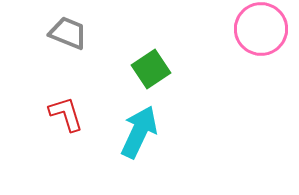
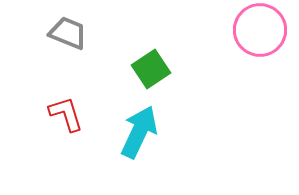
pink circle: moved 1 px left, 1 px down
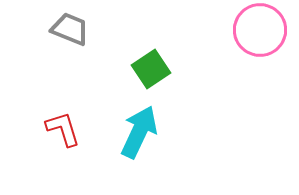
gray trapezoid: moved 2 px right, 4 px up
red L-shape: moved 3 px left, 15 px down
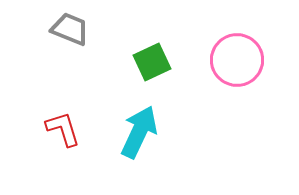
pink circle: moved 23 px left, 30 px down
green square: moved 1 px right, 7 px up; rotated 9 degrees clockwise
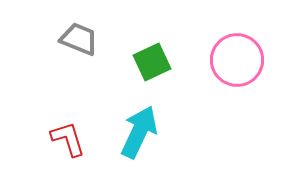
gray trapezoid: moved 9 px right, 10 px down
red L-shape: moved 5 px right, 10 px down
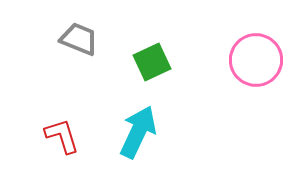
pink circle: moved 19 px right
cyan arrow: moved 1 px left
red L-shape: moved 6 px left, 3 px up
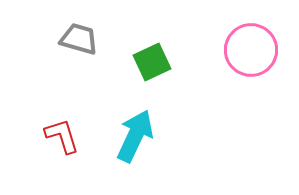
gray trapezoid: rotated 6 degrees counterclockwise
pink circle: moved 5 px left, 10 px up
cyan arrow: moved 3 px left, 4 px down
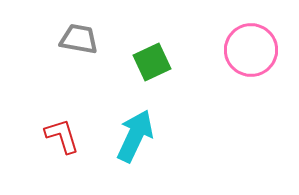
gray trapezoid: rotated 6 degrees counterclockwise
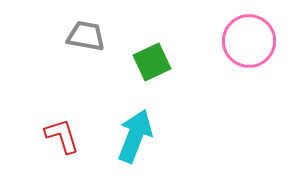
gray trapezoid: moved 7 px right, 3 px up
pink circle: moved 2 px left, 9 px up
cyan arrow: rotated 4 degrees counterclockwise
